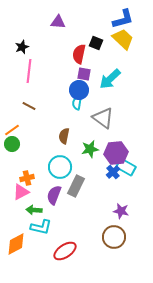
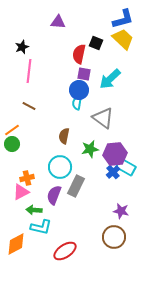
purple hexagon: moved 1 px left, 1 px down
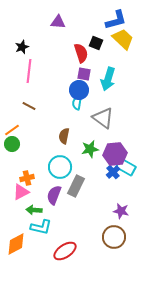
blue L-shape: moved 7 px left, 1 px down
red semicircle: moved 2 px right, 1 px up; rotated 150 degrees clockwise
cyan arrow: moved 2 px left; rotated 30 degrees counterclockwise
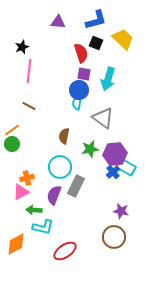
blue L-shape: moved 20 px left
cyan L-shape: moved 2 px right
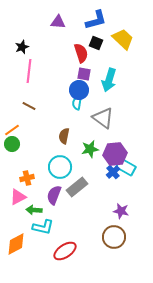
cyan arrow: moved 1 px right, 1 px down
gray rectangle: moved 1 px right, 1 px down; rotated 25 degrees clockwise
pink triangle: moved 3 px left, 5 px down
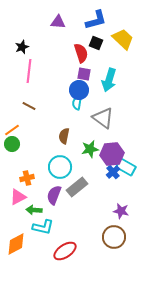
purple hexagon: moved 3 px left
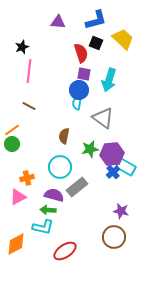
purple semicircle: rotated 84 degrees clockwise
green arrow: moved 14 px right
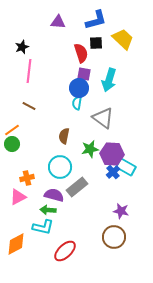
black square: rotated 24 degrees counterclockwise
blue circle: moved 2 px up
purple hexagon: rotated 10 degrees clockwise
red ellipse: rotated 10 degrees counterclockwise
